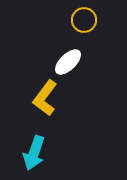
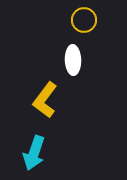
white ellipse: moved 5 px right, 2 px up; rotated 48 degrees counterclockwise
yellow L-shape: moved 2 px down
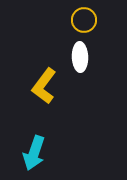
white ellipse: moved 7 px right, 3 px up
yellow L-shape: moved 1 px left, 14 px up
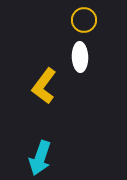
cyan arrow: moved 6 px right, 5 px down
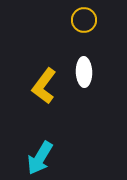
white ellipse: moved 4 px right, 15 px down
cyan arrow: rotated 12 degrees clockwise
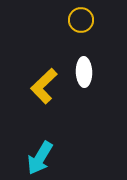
yellow circle: moved 3 px left
yellow L-shape: rotated 9 degrees clockwise
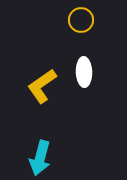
yellow L-shape: moved 2 px left; rotated 9 degrees clockwise
cyan arrow: rotated 16 degrees counterclockwise
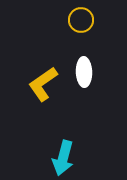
yellow L-shape: moved 1 px right, 2 px up
cyan arrow: moved 23 px right
